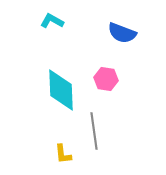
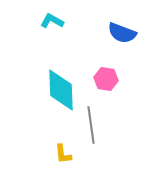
gray line: moved 3 px left, 6 px up
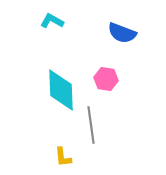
yellow L-shape: moved 3 px down
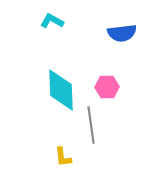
blue semicircle: rotated 28 degrees counterclockwise
pink hexagon: moved 1 px right, 8 px down; rotated 10 degrees counterclockwise
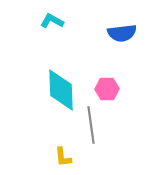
pink hexagon: moved 2 px down
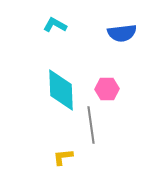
cyan L-shape: moved 3 px right, 4 px down
yellow L-shape: rotated 90 degrees clockwise
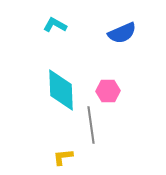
blue semicircle: rotated 16 degrees counterclockwise
pink hexagon: moved 1 px right, 2 px down
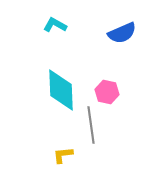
pink hexagon: moved 1 px left, 1 px down; rotated 15 degrees clockwise
yellow L-shape: moved 2 px up
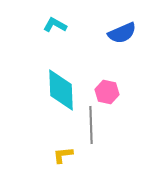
gray line: rotated 6 degrees clockwise
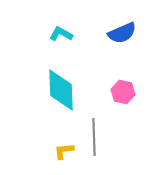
cyan L-shape: moved 6 px right, 9 px down
pink hexagon: moved 16 px right
gray line: moved 3 px right, 12 px down
yellow L-shape: moved 1 px right, 4 px up
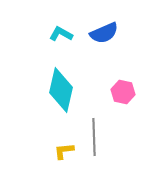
blue semicircle: moved 18 px left
cyan diamond: rotated 15 degrees clockwise
